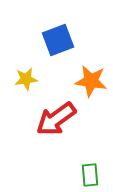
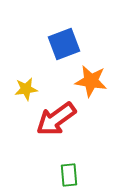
blue square: moved 6 px right, 4 px down
yellow star: moved 10 px down
green rectangle: moved 21 px left
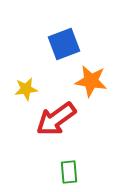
green rectangle: moved 3 px up
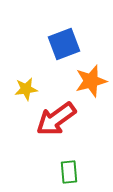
orange star: rotated 24 degrees counterclockwise
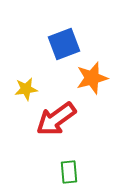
orange star: moved 1 px right, 3 px up
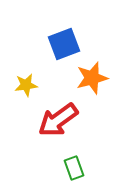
yellow star: moved 4 px up
red arrow: moved 2 px right, 1 px down
green rectangle: moved 5 px right, 4 px up; rotated 15 degrees counterclockwise
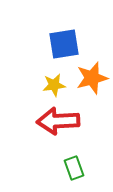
blue square: rotated 12 degrees clockwise
yellow star: moved 28 px right
red arrow: moved 1 px down; rotated 33 degrees clockwise
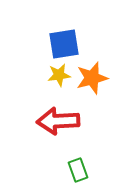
yellow star: moved 5 px right, 10 px up
green rectangle: moved 4 px right, 2 px down
